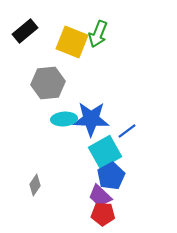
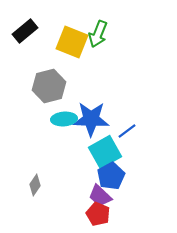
gray hexagon: moved 1 px right, 3 px down; rotated 8 degrees counterclockwise
red pentagon: moved 5 px left; rotated 20 degrees clockwise
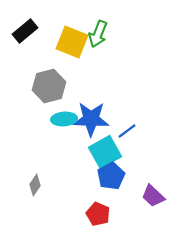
purple trapezoid: moved 53 px right
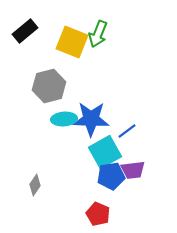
blue pentagon: rotated 20 degrees clockwise
purple trapezoid: moved 20 px left, 26 px up; rotated 50 degrees counterclockwise
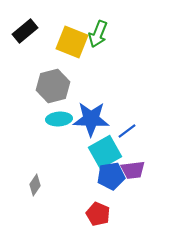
gray hexagon: moved 4 px right
cyan ellipse: moved 5 px left
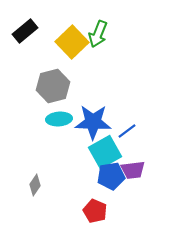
yellow square: rotated 24 degrees clockwise
blue star: moved 2 px right, 3 px down
red pentagon: moved 3 px left, 3 px up
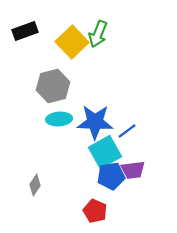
black rectangle: rotated 20 degrees clockwise
blue star: moved 2 px right
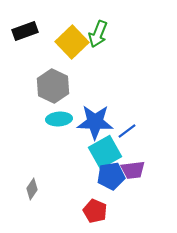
gray hexagon: rotated 20 degrees counterclockwise
gray diamond: moved 3 px left, 4 px down
